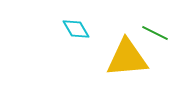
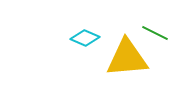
cyan diamond: moved 9 px right, 9 px down; rotated 36 degrees counterclockwise
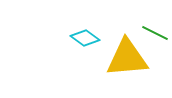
cyan diamond: rotated 12 degrees clockwise
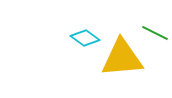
yellow triangle: moved 5 px left
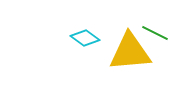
yellow triangle: moved 8 px right, 6 px up
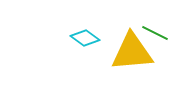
yellow triangle: moved 2 px right
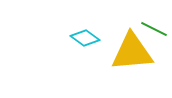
green line: moved 1 px left, 4 px up
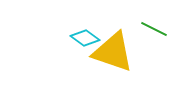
yellow triangle: moved 19 px left; rotated 24 degrees clockwise
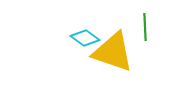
green line: moved 9 px left, 2 px up; rotated 60 degrees clockwise
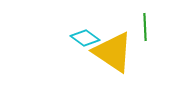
yellow triangle: rotated 15 degrees clockwise
